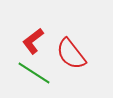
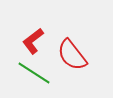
red semicircle: moved 1 px right, 1 px down
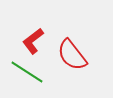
green line: moved 7 px left, 1 px up
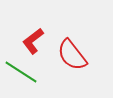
green line: moved 6 px left
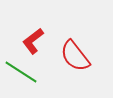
red semicircle: moved 3 px right, 1 px down
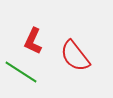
red L-shape: rotated 28 degrees counterclockwise
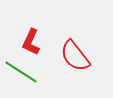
red L-shape: moved 2 px left, 1 px down
